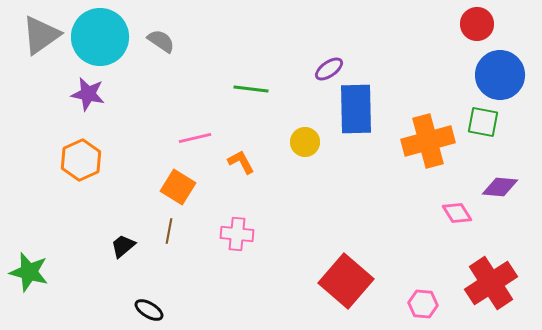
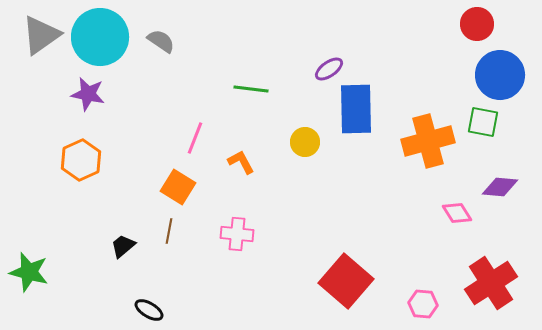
pink line: rotated 56 degrees counterclockwise
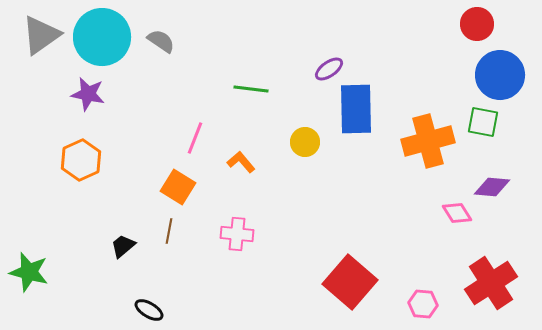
cyan circle: moved 2 px right
orange L-shape: rotated 12 degrees counterclockwise
purple diamond: moved 8 px left
red square: moved 4 px right, 1 px down
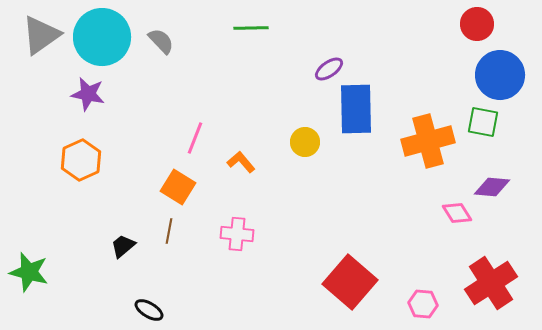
gray semicircle: rotated 12 degrees clockwise
green line: moved 61 px up; rotated 8 degrees counterclockwise
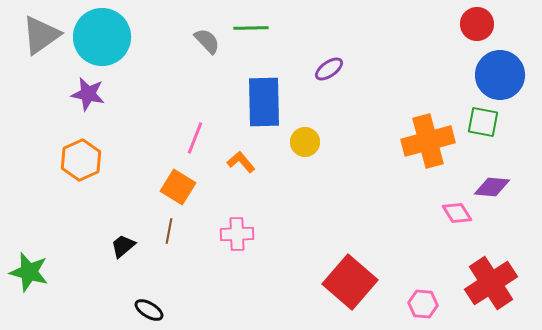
gray semicircle: moved 46 px right
blue rectangle: moved 92 px left, 7 px up
pink cross: rotated 8 degrees counterclockwise
